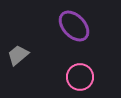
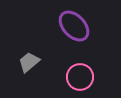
gray trapezoid: moved 11 px right, 7 px down
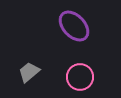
gray trapezoid: moved 10 px down
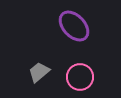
gray trapezoid: moved 10 px right
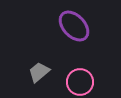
pink circle: moved 5 px down
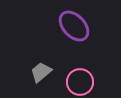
gray trapezoid: moved 2 px right
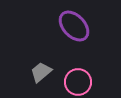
pink circle: moved 2 px left
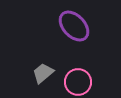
gray trapezoid: moved 2 px right, 1 px down
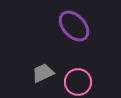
gray trapezoid: rotated 15 degrees clockwise
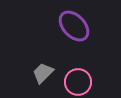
gray trapezoid: rotated 20 degrees counterclockwise
